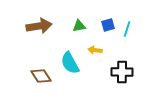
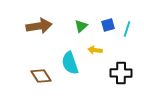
green triangle: moved 2 px right; rotated 32 degrees counterclockwise
cyan semicircle: rotated 10 degrees clockwise
black cross: moved 1 px left, 1 px down
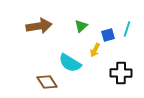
blue square: moved 10 px down
yellow arrow: rotated 72 degrees counterclockwise
cyan semicircle: rotated 40 degrees counterclockwise
brown diamond: moved 6 px right, 6 px down
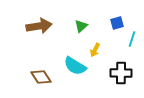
cyan line: moved 5 px right, 10 px down
blue square: moved 9 px right, 12 px up
cyan semicircle: moved 5 px right, 3 px down
brown diamond: moved 6 px left, 5 px up
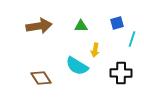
green triangle: rotated 40 degrees clockwise
yellow arrow: rotated 16 degrees counterclockwise
cyan semicircle: moved 2 px right
brown diamond: moved 1 px down
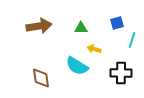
green triangle: moved 2 px down
cyan line: moved 1 px down
yellow arrow: moved 1 px left, 1 px up; rotated 96 degrees clockwise
brown diamond: rotated 25 degrees clockwise
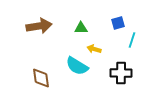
blue square: moved 1 px right
